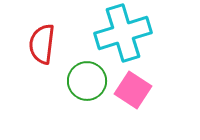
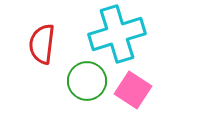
cyan cross: moved 6 px left, 1 px down
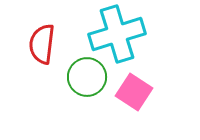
green circle: moved 4 px up
pink square: moved 1 px right, 2 px down
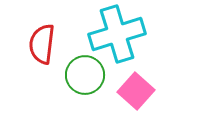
green circle: moved 2 px left, 2 px up
pink square: moved 2 px right, 1 px up; rotated 9 degrees clockwise
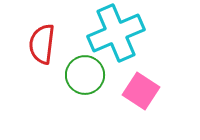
cyan cross: moved 1 px left, 1 px up; rotated 6 degrees counterclockwise
pink square: moved 5 px right; rotated 9 degrees counterclockwise
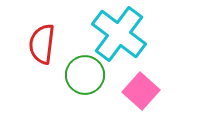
cyan cross: moved 3 px right, 1 px down; rotated 30 degrees counterclockwise
pink square: rotated 9 degrees clockwise
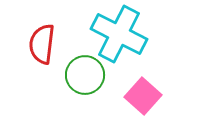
cyan cross: rotated 10 degrees counterclockwise
pink square: moved 2 px right, 5 px down
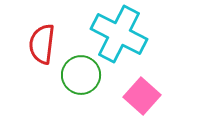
green circle: moved 4 px left
pink square: moved 1 px left
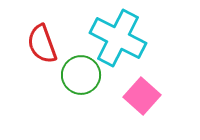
cyan cross: moved 1 px left, 4 px down
red semicircle: rotated 27 degrees counterclockwise
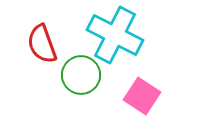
cyan cross: moved 3 px left, 3 px up
pink square: rotated 9 degrees counterclockwise
